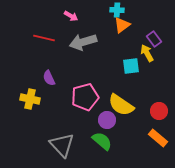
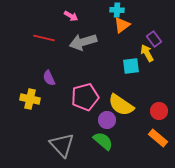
green semicircle: moved 1 px right
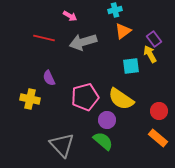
cyan cross: moved 2 px left; rotated 16 degrees counterclockwise
pink arrow: moved 1 px left
orange triangle: moved 1 px right, 6 px down
yellow arrow: moved 3 px right, 1 px down
yellow semicircle: moved 6 px up
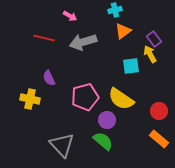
orange rectangle: moved 1 px right, 1 px down
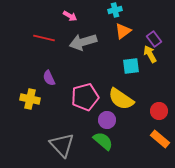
orange rectangle: moved 1 px right
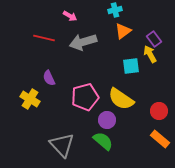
yellow cross: rotated 18 degrees clockwise
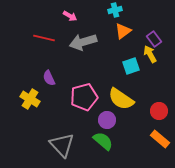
cyan square: rotated 12 degrees counterclockwise
pink pentagon: moved 1 px left
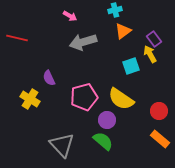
red line: moved 27 px left
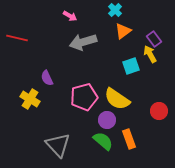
cyan cross: rotated 32 degrees counterclockwise
purple semicircle: moved 2 px left
yellow semicircle: moved 4 px left
orange rectangle: moved 31 px left; rotated 30 degrees clockwise
gray triangle: moved 4 px left
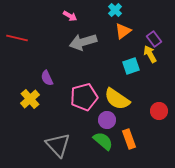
yellow cross: rotated 18 degrees clockwise
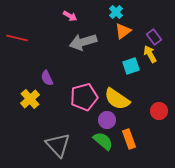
cyan cross: moved 1 px right, 2 px down
purple rectangle: moved 2 px up
